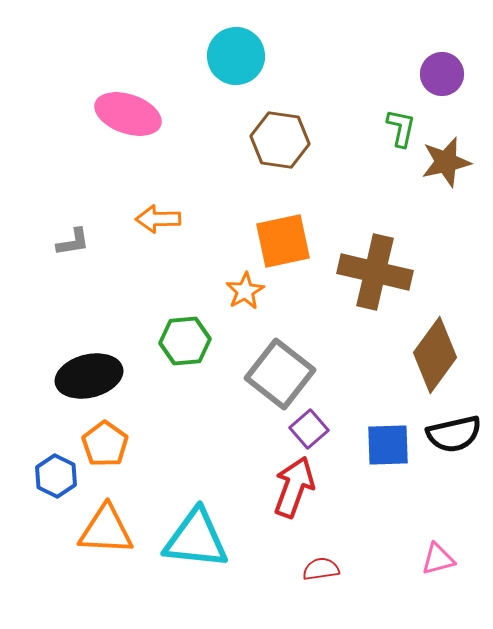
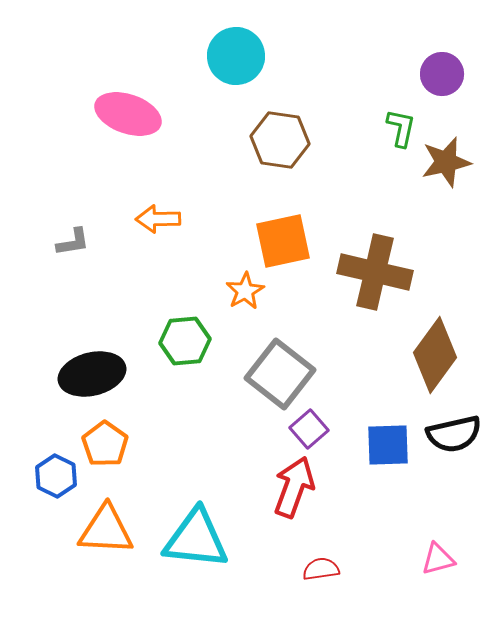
black ellipse: moved 3 px right, 2 px up
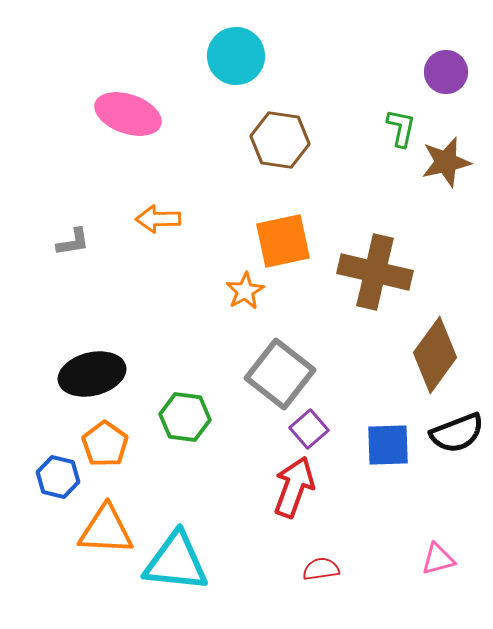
purple circle: moved 4 px right, 2 px up
green hexagon: moved 76 px down; rotated 12 degrees clockwise
black semicircle: moved 3 px right, 1 px up; rotated 8 degrees counterclockwise
blue hexagon: moved 2 px right, 1 px down; rotated 12 degrees counterclockwise
cyan triangle: moved 20 px left, 23 px down
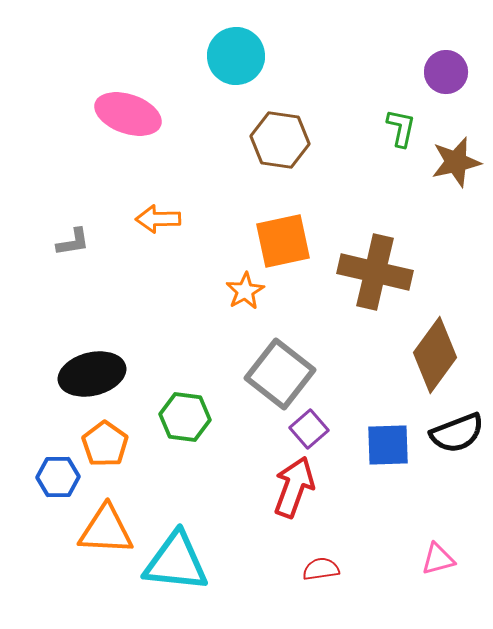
brown star: moved 10 px right
blue hexagon: rotated 15 degrees counterclockwise
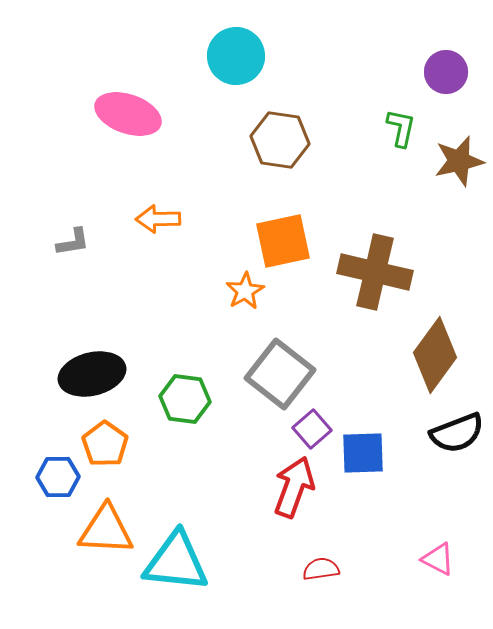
brown star: moved 3 px right, 1 px up
green hexagon: moved 18 px up
purple square: moved 3 px right
blue square: moved 25 px left, 8 px down
pink triangle: rotated 42 degrees clockwise
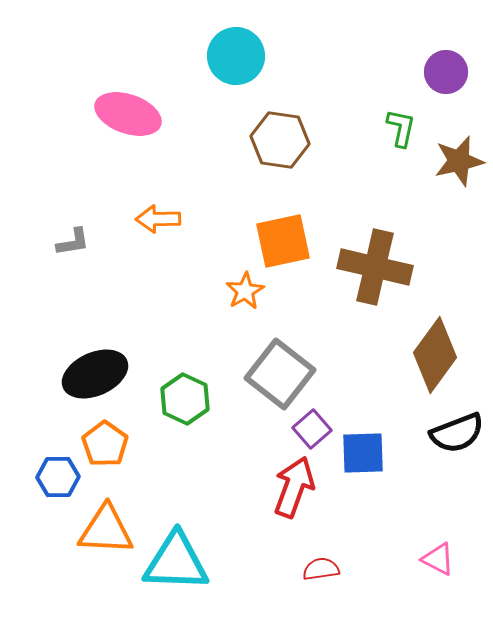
brown cross: moved 5 px up
black ellipse: moved 3 px right; rotated 10 degrees counterclockwise
green hexagon: rotated 18 degrees clockwise
cyan triangle: rotated 4 degrees counterclockwise
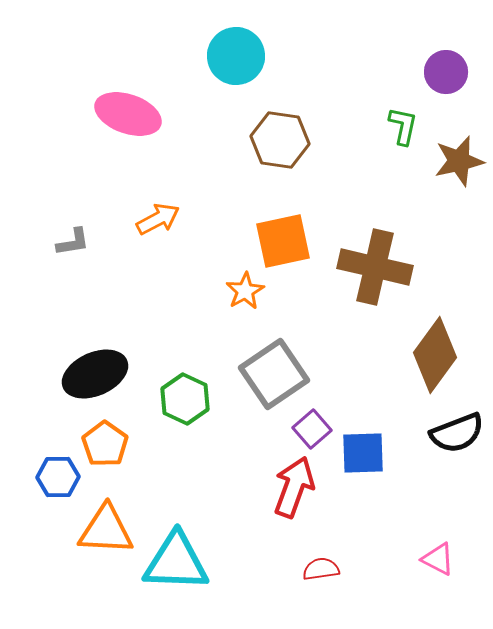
green L-shape: moved 2 px right, 2 px up
orange arrow: rotated 153 degrees clockwise
gray square: moved 6 px left; rotated 18 degrees clockwise
